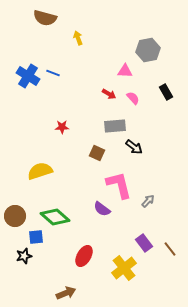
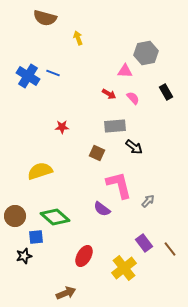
gray hexagon: moved 2 px left, 3 px down
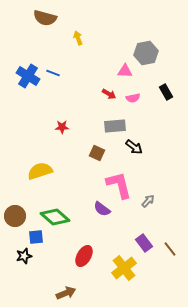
pink semicircle: rotated 120 degrees clockwise
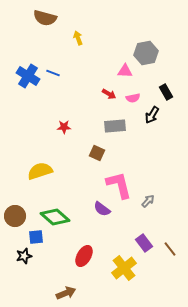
red star: moved 2 px right
black arrow: moved 18 px right, 32 px up; rotated 84 degrees clockwise
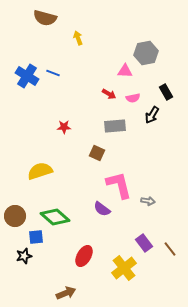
blue cross: moved 1 px left
gray arrow: rotated 56 degrees clockwise
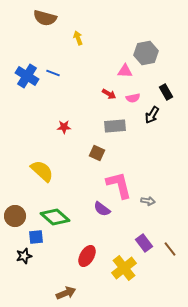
yellow semicircle: moved 2 px right; rotated 60 degrees clockwise
red ellipse: moved 3 px right
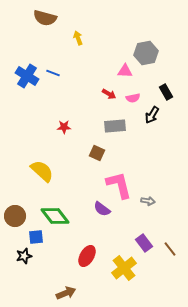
green diamond: moved 1 px up; rotated 12 degrees clockwise
